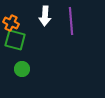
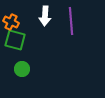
orange cross: moved 1 px up
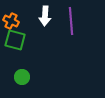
orange cross: moved 1 px up
green circle: moved 8 px down
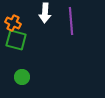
white arrow: moved 3 px up
orange cross: moved 2 px right, 2 px down
green square: moved 1 px right
